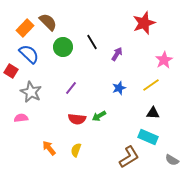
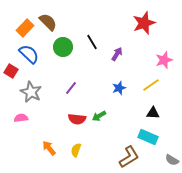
pink star: rotated 12 degrees clockwise
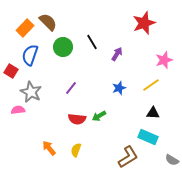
blue semicircle: moved 1 px right, 1 px down; rotated 115 degrees counterclockwise
pink semicircle: moved 3 px left, 8 px up
brown L-shape: moved 1 px left
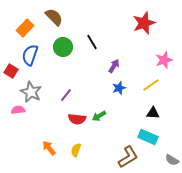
brown semicircle: moved 6 px right, 5 px up
purple arrow: moved 3 px left, 12 px down
purple line: moved 5 px left, 7 px down
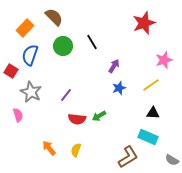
green circle: moved 1 px up
pink semicircle: moved 5 px down; rotated 80 degrees clockwise
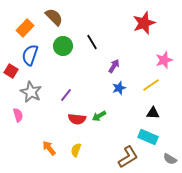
gray semicircle: moved 2 px left, 1 px up
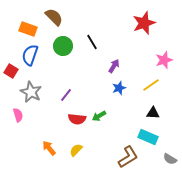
orange rectangle: moved 3 px right, 1 px down; rotated 66 degrees clockwise
yellow semicircle: rotated 24 degrees clockwise
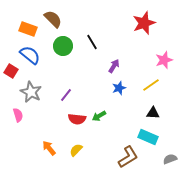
brown semicircle: moved 1 px left, 2 px down
blue semicircle: rotated 110 degrees clockwise
gray semicircle: rotated 128 degrees clockwise
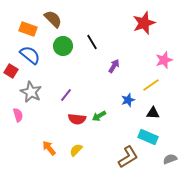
blue star: moved 9 px right, 12 px down
